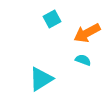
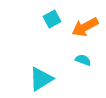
orange arrow: moved 2 px left, 6 px up
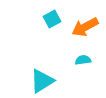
cyan semicircle: rotated 28 degrees counterclockwise
cyan triangle: moved 1 px right, 2 px down
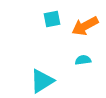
cyan square: rotated 18 degrees clockwise
orange arrow: moved 1 px up
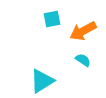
orange arrow: moved 2 px left, 5 px down
cyan semicircle: rotated 42 degrees clockwise
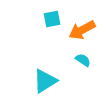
orange arrow: moved 1 px left, 1 px up
cyan triangle: moved 3 px right
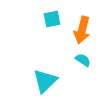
orange arrow: rotated 48 degrees counterclockwise
cyan triangle: rotated 12 degrees counterclockwise
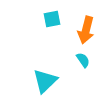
orange arrow: moved 4 px right
cyan semicircle: rotated 21 degrees clockwise
